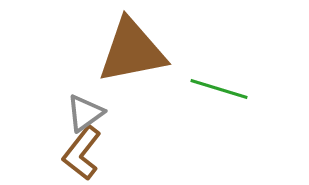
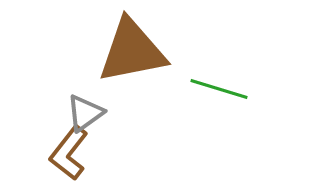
brown L-shape: moved 13 px left
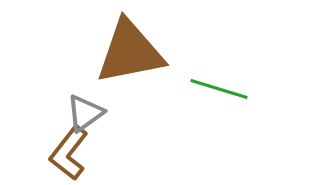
brown triangle: moved 2 px left, 1 px down
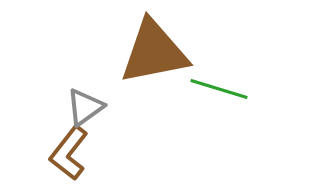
brown triangle: moved 24 px right
gray triangle: moved 6 px up
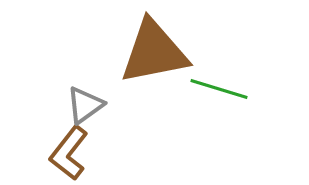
gray triangle: moved 2 px up
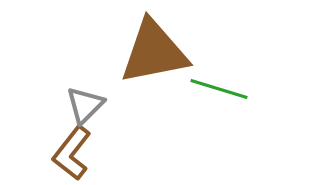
gray triangle: rotated 9 degrees counterclockwise
brown L-shape: moved 3 px right
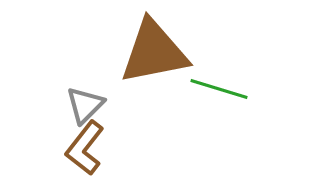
brown L-shape: moved 13 px right, 5 px up
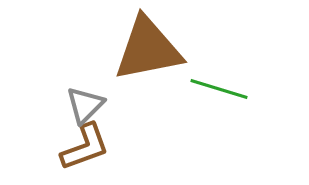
brown triangle: moved 6 px left, 3 px up
brown L-shape: moved 1 px up; rotated 148 degrees counterclockwise
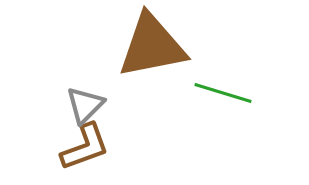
brown triangle: moved 4 px right, 3 px up
green line: moved 4 px right, 4 px down
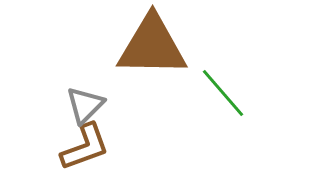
brown triangle: rotated 12 degrees clockwise
green line: rotated 32 degrees clockwise
